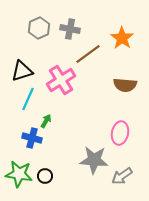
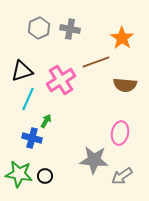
brown line: moved 8 px right, 8 px down; rotated 16 degrees clockwise
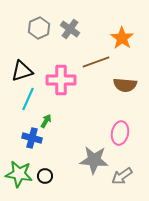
gray cross: rotated 24 degrees clockwise
pink cross: rotated 32 degrees clockwise
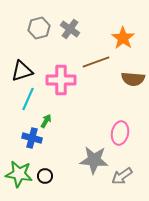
gray hexagon: rotated 10 degrees clockwise
orange star: moved 1 px right
brown semicircle: moved 8 px right, 6 px up
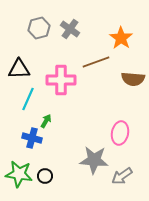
orange star: moved 2 px left
black triangle: moved 3 px left, 2 px up; rotated 15 degrees clockwise
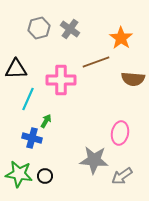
black triangle: moved 3 px left
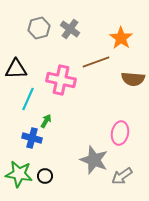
pink cross: rotated 12 degrees clockwise
gray star: rotated 16 degrees clockwise
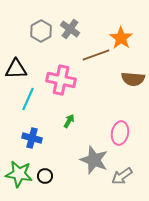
gray hexagon: moved 2 px right, 3 px down; rotated 15 degrees counterclockwise
brown line: moved 7 px up
green arrow: moved 23 px right
